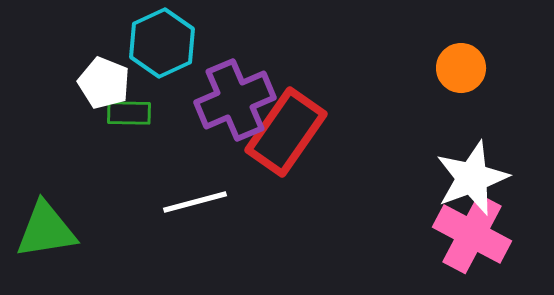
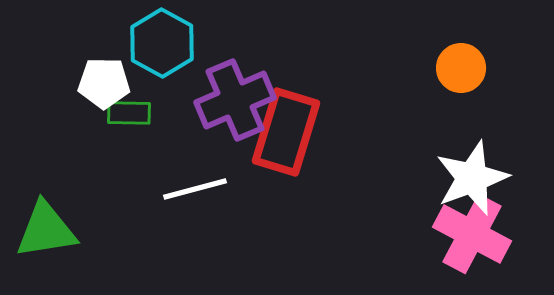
cyan hexagon: rotated 6 degrees counterclockwise
white pentagon: rotated 21 degrees counterclockwise
red rectangle: rotated 18 degrees counterclockwise
white line: moved 13 px up
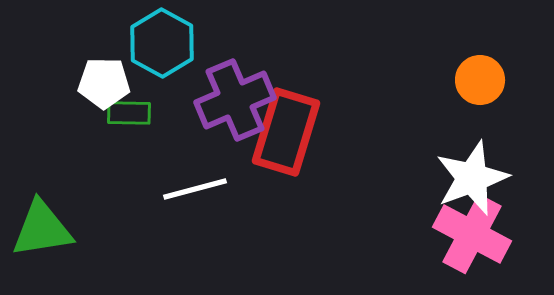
orange circle: moved 19 px right, 12 px down
green triangle: moved 4 px left, 1 px up
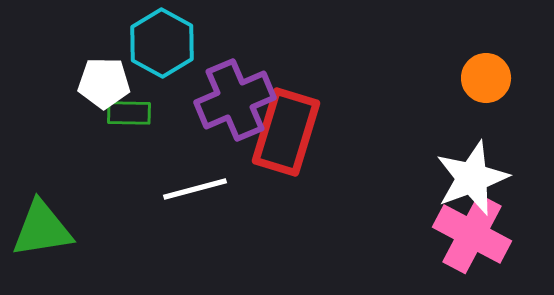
orange circle: moved 6 px right, 2 px up
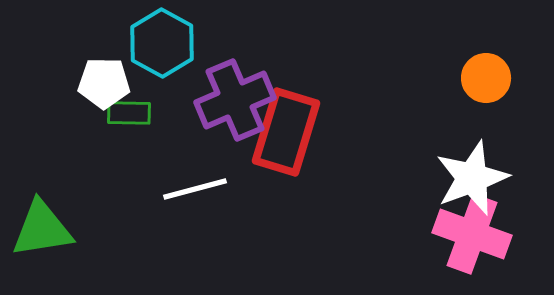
pink cross: rotated 8 degrees counterclockwise
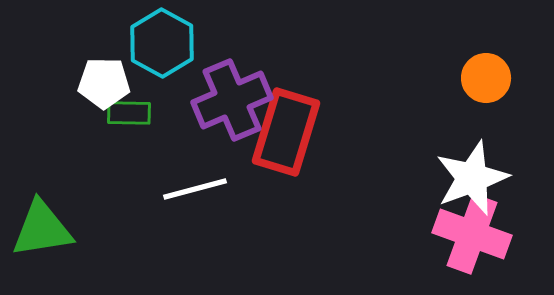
purple cross: moved 3 px left
